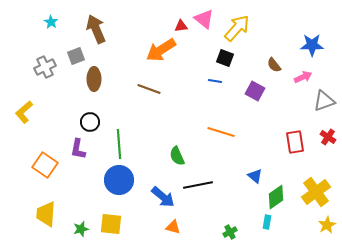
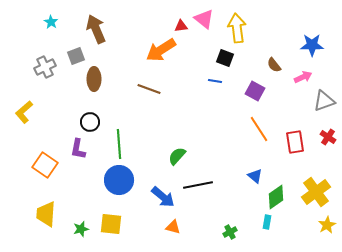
yellow arrow: rotated 48 degrees counterclockwise
orange line: moved 38 px right, 3 px up; rotated 40 degrees clockwise
green semicircle: rotated 66 degrees clockwise
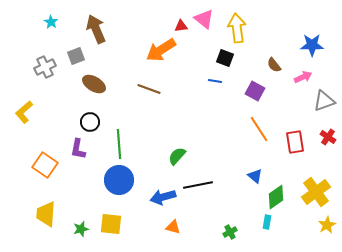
brown ellipse: moved 5 px down; rotated 60 degrees counterclockwise
blue arrow: rotated 125 degrees clockwise
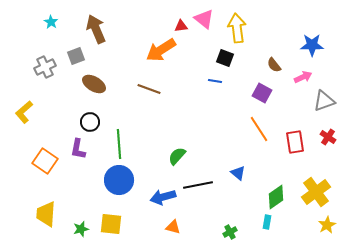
purple square: moved 7 px right, 2 px down
orange square: moved 4 px up
blue triangle: moved 17 px left, 3 px up
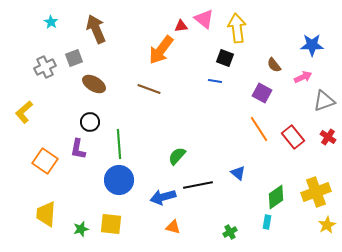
orange arrow: rotated 20 degrees counterclockwise
gray square: moved 2 px left, 2 px down
red rectangle: moved 2 px left, 5 px up; rotated 30 degrees counterclockwise
yellow cross: rotated 16 degrees clockwise
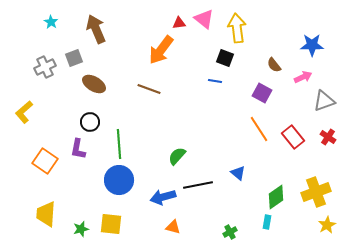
red triangle: moved 2 px left, 3 px up
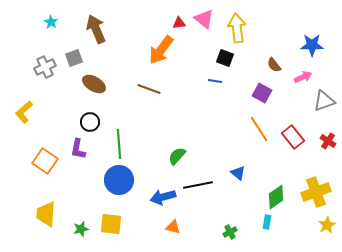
red cross: moved 4 px down
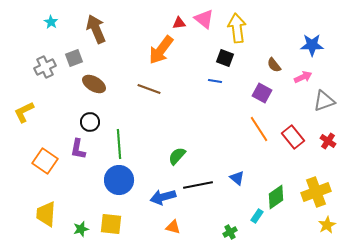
yellow L-shape: rotated 15 degrees clockwise
blue triangle: moved 1 px left, 5 px down
cyan rectangle: moved 10 px left, 6 px up; rotated 24 degrees clockwise
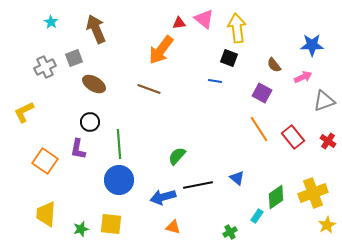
black square: moved 4 px right
yellow cross: moved 3 px left, 1 px down
